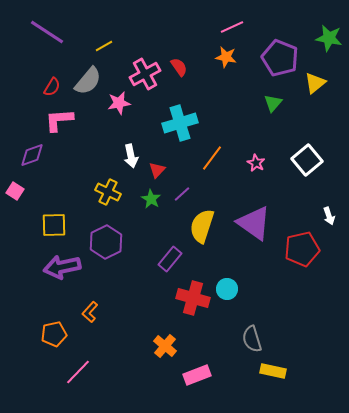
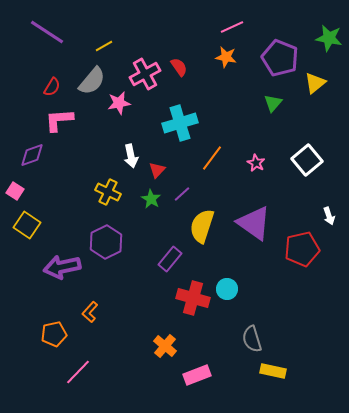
gray semicircle at (88, 81): moved 4 px right
yellow square at (54, 225): moved 27 px left; rotated 36 degrees clockwise
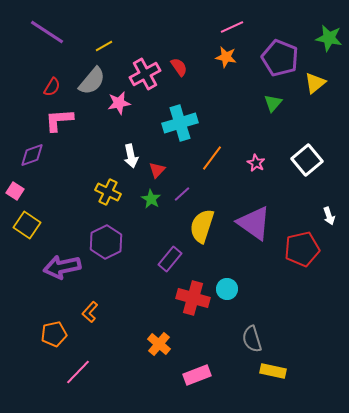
orange cross at (165, 346): moved 6 px left, 2 px up
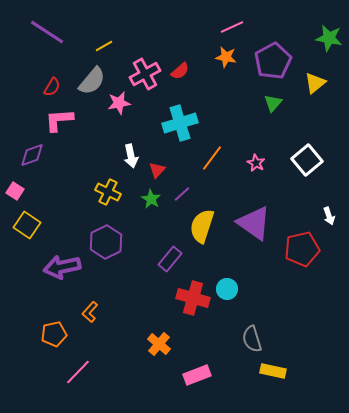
purple pentagon at (280, 58): moved 7 px left, 3 px down; rotated 21 degrees clockwise
red semicircle at (179, 67): moved 1 px right, 4 px down; rotated 84 degrees clockwise
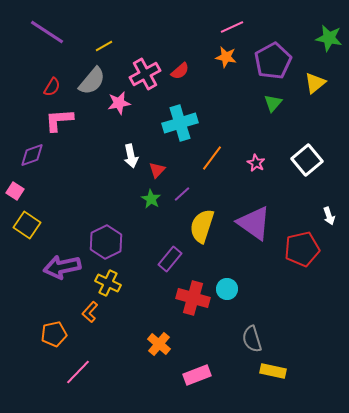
yellow cross at (108, 192): moved 91 px down
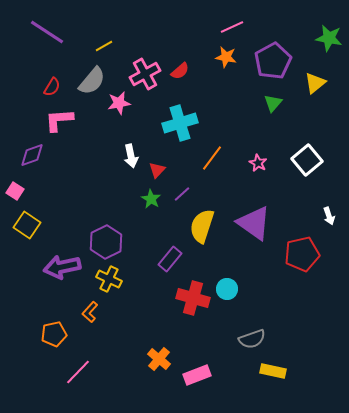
pink star at (256, 163): moved 2 px right
red pentagon at (302, 249): moved 5 px down
yellow cross at (108, 283): moved 1 px right, 4 px up
gray semicircle at (252, 339): rotated 92 degrees counterclockwise
orange cross at (159, 344): moved 15 px down
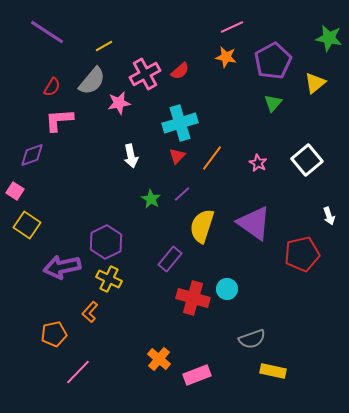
red triangle at (157, 170): moved 20 px right, 14 px up
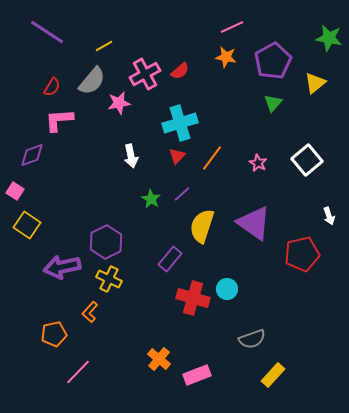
yellow rectangle at (273, 371): moved 4 px down; rotated 60 degrees counterclockwise
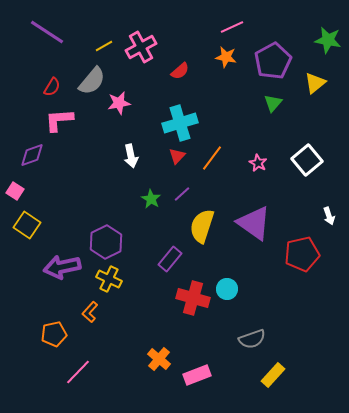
green star at (329, 38): moved 1 px left, 2 px down
pink cross at (145, 74): moved 4 px left, 27 px up
